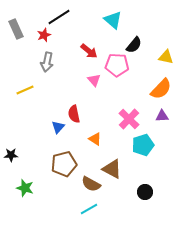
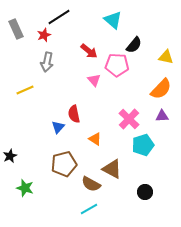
black star: moved 1 px left, 1 px down; rotated 24 degrees counterclockwise
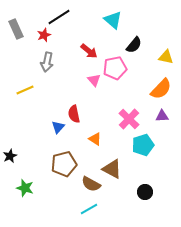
pink pentagon: moved 2 px left, 3 px down; rotated 15 degrees counterclockwise
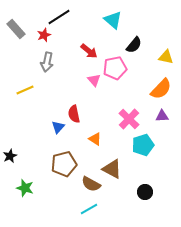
gray rectangle: rotated 18 degrees counterclockwise
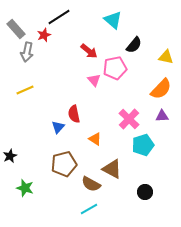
gray arrow: moved 20 px left, 10 px up
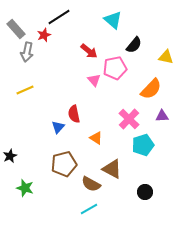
orange semicircle: moved 10 px left
orange triangle: moved 1 px right, 1 px up
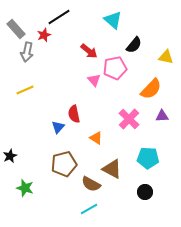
cyan pentagon: moved 5 px right, 13 px down; rotated 20 degrees clockwise
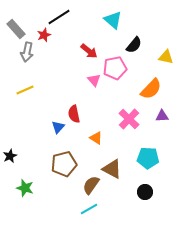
brown semicircle: moved 1 px down; rotated 96 degrees clockwise
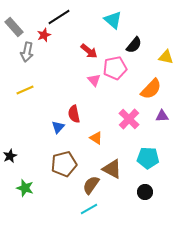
gray rectangle: moved 2 px left, 2 px up
